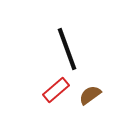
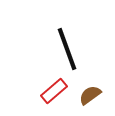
red rectangle: moved 2 px left, 1 px down
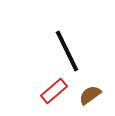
black line: moved 2 px down; rotated 6 degrees counterclockwise
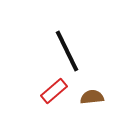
brown semicircle: moved 2 px right, 2 px down; rotated 30 degrees clockwise
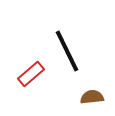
red rectangle: moved 23 px left, 17 px up
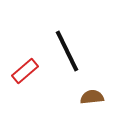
red rectangle: moved 6 px left, 3 px up
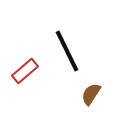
brown semicircle: moved 1 px left, 3 px up; rotated 50 degrees counterclockwise
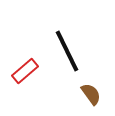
brown semicircle: rotated 110 degrees clockwise
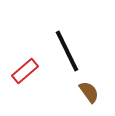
brown semicircle: moved 2 px left, 2 px up
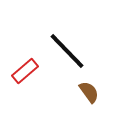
black line: rotated 18 degrees counterclockwise
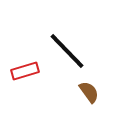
red rectangle: rotated 24 degrees clockwise
